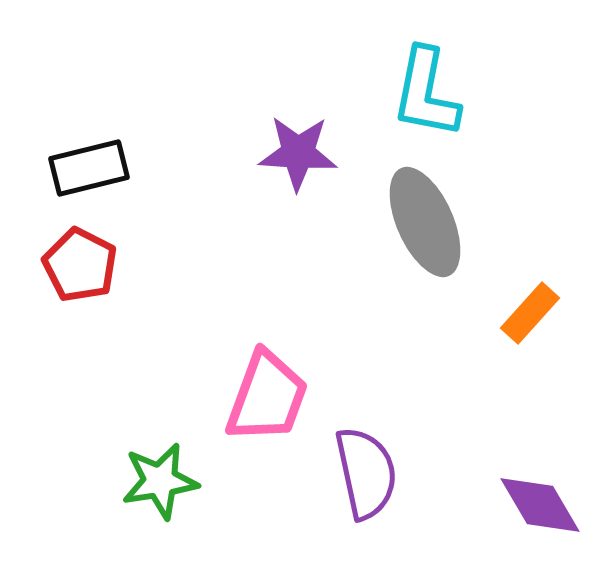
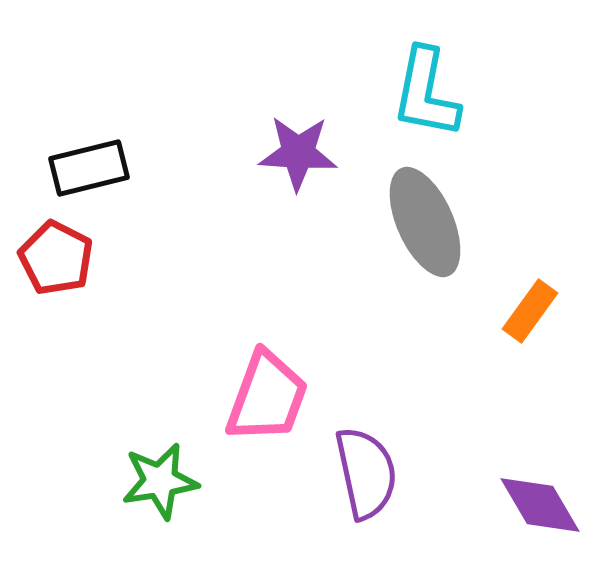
red pentagon: moved 24 px left, 7 px up
orange rectangle: moved 2 px up; rotated 6 degrees counterclockwise
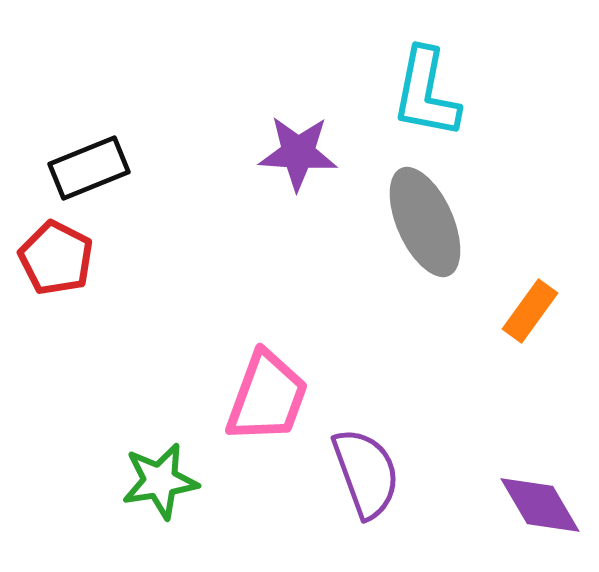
black rectangle: rotated 8 degrees counterclockwise
purple semicircle: rotated 8 degrees counterclockwise
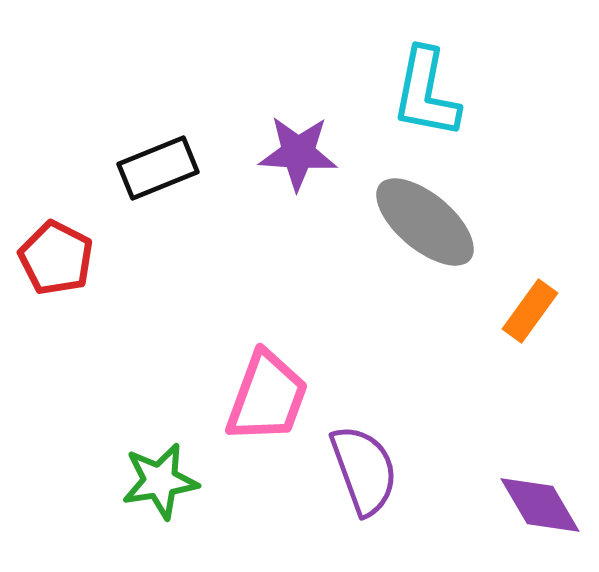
black rectangle: moved 69 px right
gray ellipse: rotated 26 degrees counterclockwise
purple semicircle: moved 2 px left, 3 px up
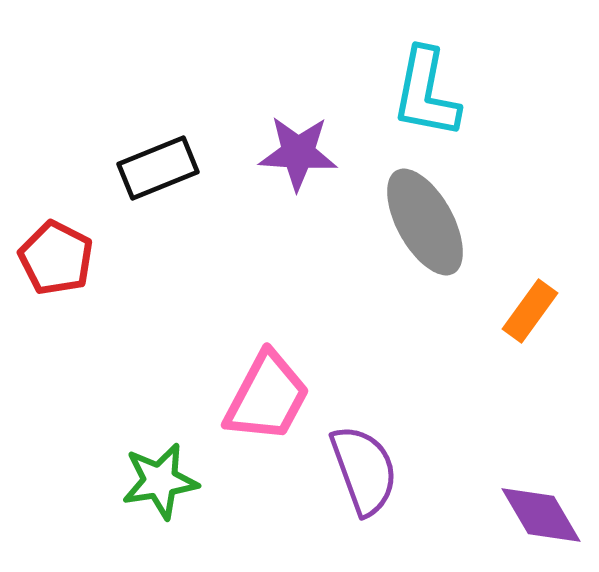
gray ellipse: rotated 21 degrees clockwise
pink trapezoid: rotated 8 degrees clockwise
purple diamond: moved 1 px right, 10 px down
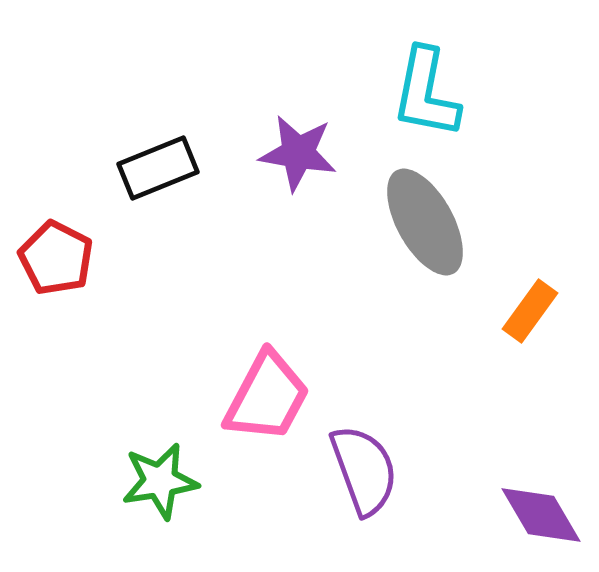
purple star: rotated 6 degrees clockwise
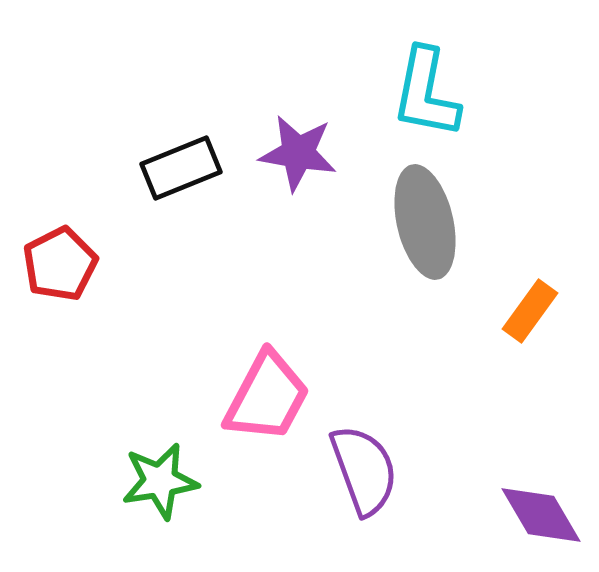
black rectangle: moved 23 px right
gray ellipse: rotated 16 degrees clockwise
red pentagon: moved 4 px right, 6 px down; rotated 18 degrees clockwise
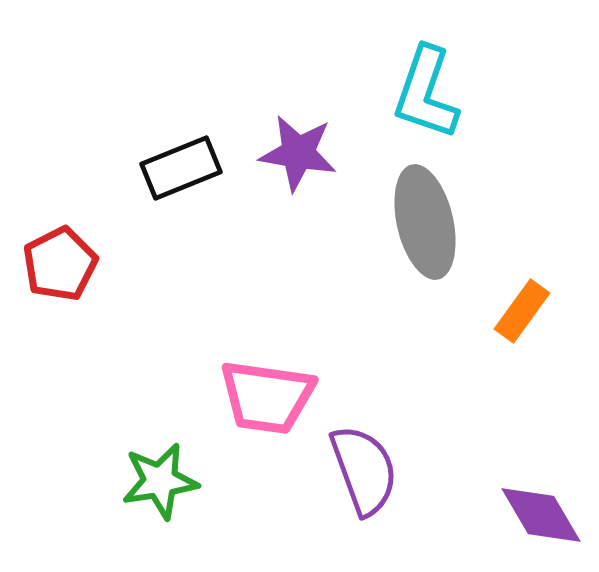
cyan L-shape: rotated 8 degrees clockwise
orange rectangle: moved 8 px left
pink trapezoid: rotated 70 degrees clockwise
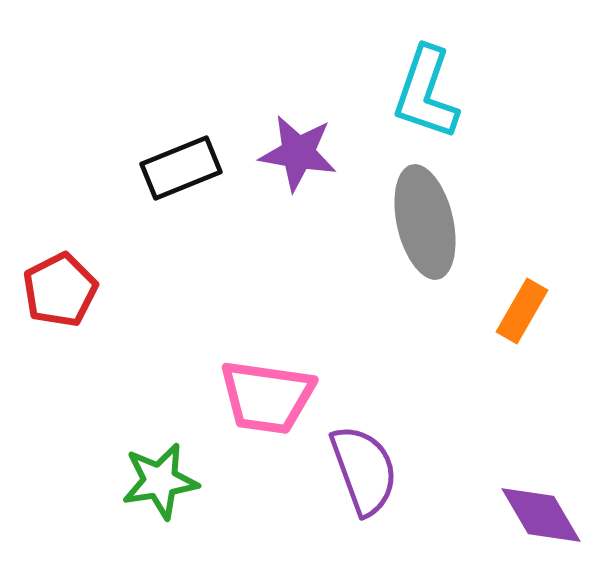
red pentagon: moved 26 px down
orange rectangle: rotated 6 degrees counterclockwise
